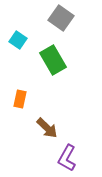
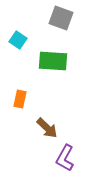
gray square: rotated 15 degrees counterclockwise
green rectangle: moved 1 px down; rotated 56 degrees counterclockwise
purple L-shape: moved 2 px left
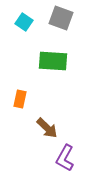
cyan square: moved 6 px right, 18 px up
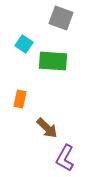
cyan square: moved 22 px down
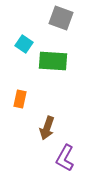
brown arrow: rotated 65 degrees clockwise
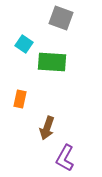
green rectangle: moved 1 px left, 1 px down
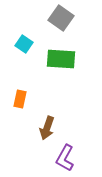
gray square: rotated 15 degrees clockwise
green rectangle: moved 9 px right, 3 px up
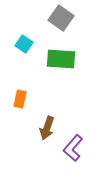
purple L-shape: moved 8 px right, 10 px up; rotated 12 degrees clockwise
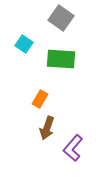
orange rectangle: moved 20 px right; rotated 18 degrees clockwise
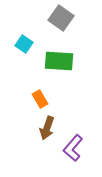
green rectangle: moved 2 px left, 2 px down
orange rectangle: rotated 60 degrees counterclockwise
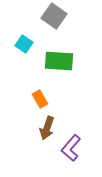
gray square: moved 7 px left, 2 px up
purple L-shape: moved 2 px left
